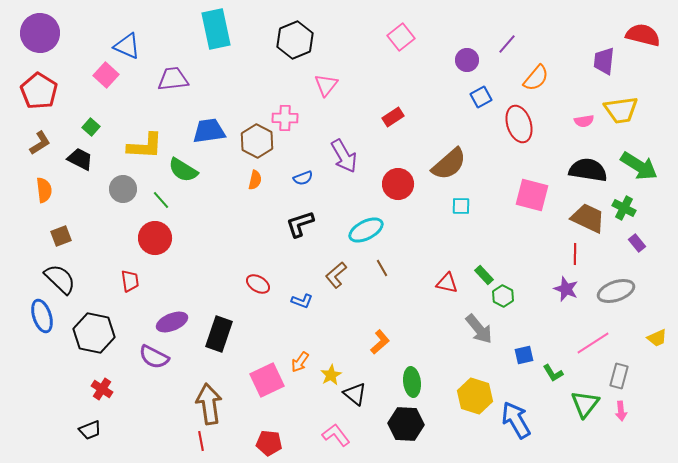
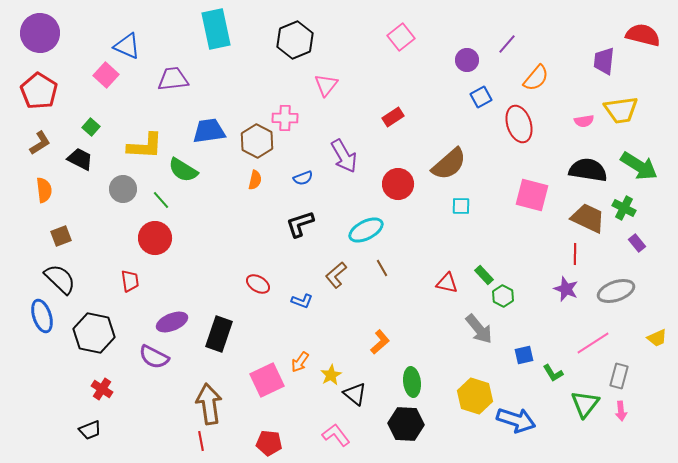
blue arrow at (516, 420): rotated 138 degrees clockwise
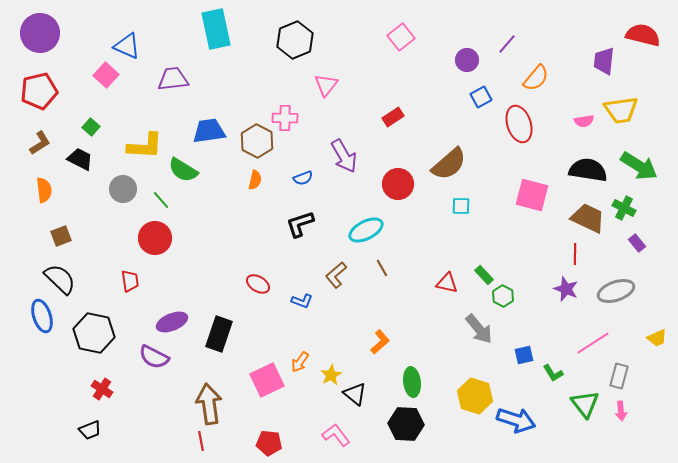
red pentagon at (39, 91): rotated 27 degrees clockwise
green triangle at (585, 404): rotated 16 degrees counterclockwise
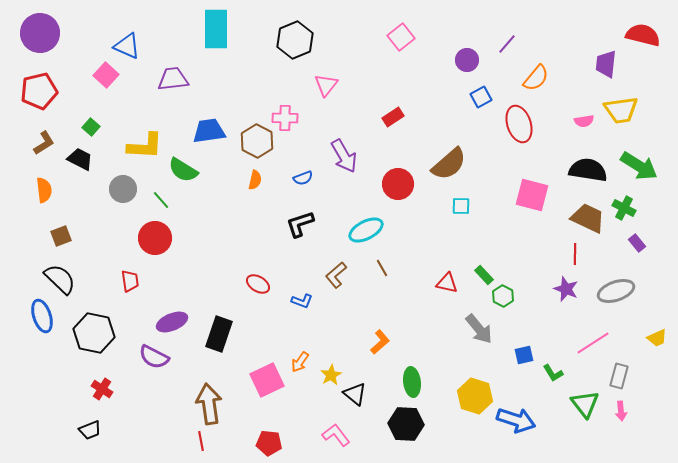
cyan rectangle at (216, 29): rotated 12 degrees clockwise
purple trapezoid at (604, 61): moved 2 px right, 3 px down
brown L-shape at (40, 143): moved 4 px right
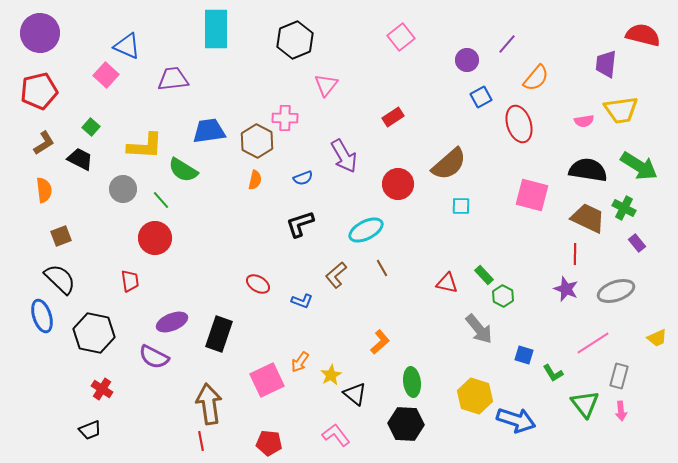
blue square at (524, 355): rotated 30 degrees clockwise
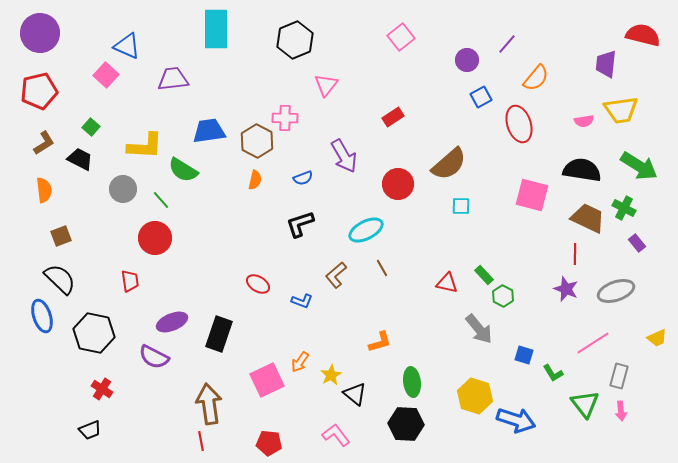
black semicircle at (588, 170): moved 6 px left
orange L-shape at (380, 342): rotated 25 degrees clockwise
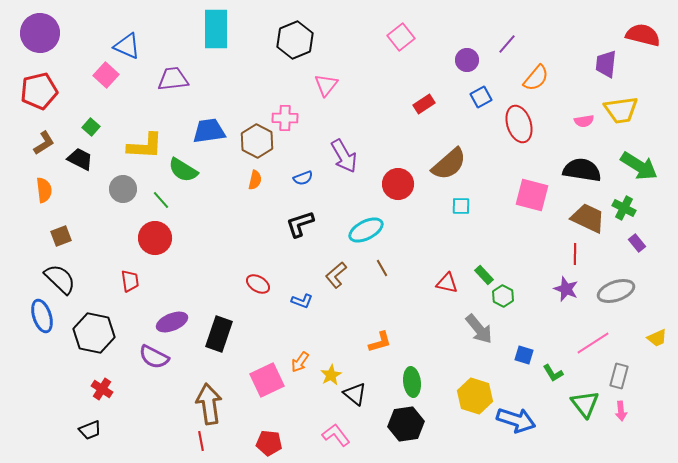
red rectangle at (393, 117): moved 31 px right, 13 px up
black hexagon at (406, 424): rotated 12 degrees counterclockwise
